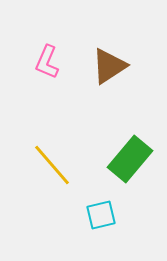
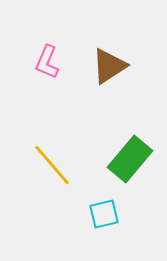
cyan square: moved 3 px right, 1 px up
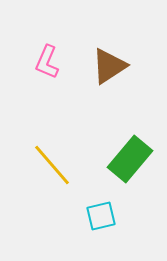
cyan square: moved 3 px left, 2 px down
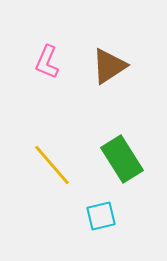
green rectangle: moved 8 px left; rotated 72 degrees counterclockwise
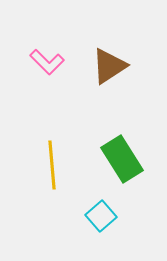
pink L-shape: rotated 68 degrees counterclockwise
yellow line: rotated 36 degrees clockwise
cyan square: rotated 28 degrees counterclockwise
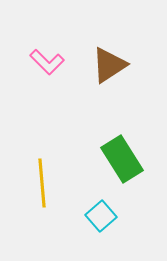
brown triangle: moved 1 px up
yellow line: moved 10 px left, 18 px down
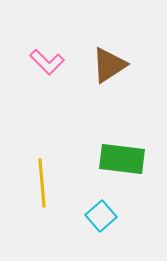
green rectangle: rotated 51 degrees counterclockwise
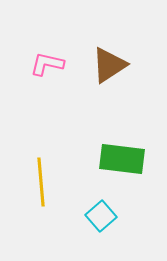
pink L-shape: moved 2 px down; rotated 148 degrees clockwise
yellow line: moved 1 px left, 1 px up
